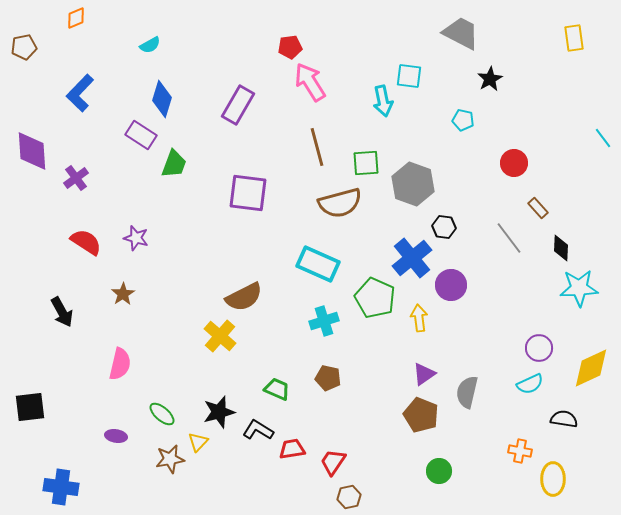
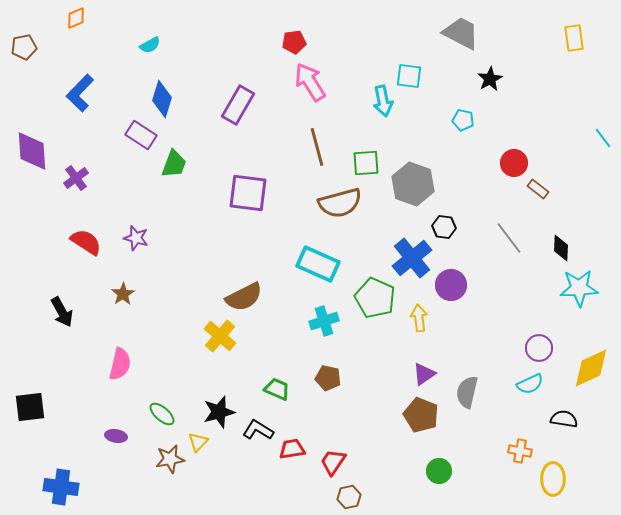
red pentagon at (290, 47): moved 4 px right, 5 px up
brown rectangle at (538, 208): moved 19 px up; rotated 10 degrees counterclockwise
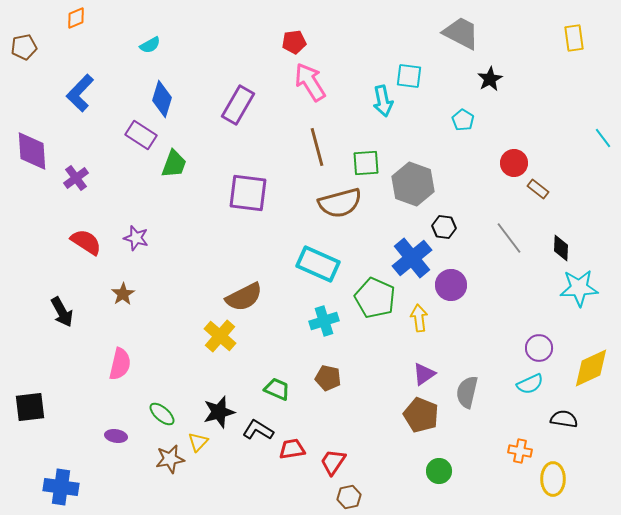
cyan pentagon at (463, 120): rotated 20 degrees clockwise
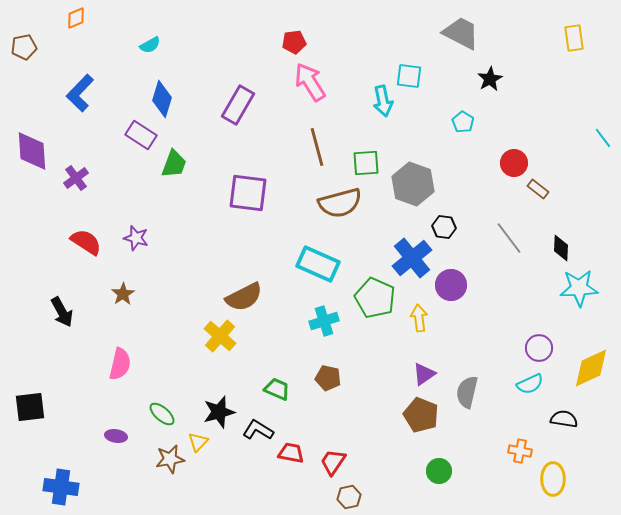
cyan pentagon at (463, 120): moved 2 px down
red trapezoid at (292, 449): moved 1 px left, 4 px down; rotated 20 degrees clockwise
